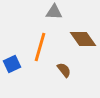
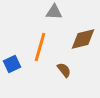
brown diamond: rotated 68 degrees counterclockwise
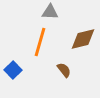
gray triangle: moved 4 px left
orange line: moved 5 px up
blue square: moved 1 px right, 6 px down; rotated 18 degrees counterclockwise
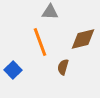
orange line: rotated 36 degrees counterclockwise
brown semicircle: moved 1 px left, 3 px up; rotated 126 degrees counterclockwise
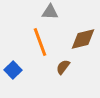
brown semicircle: rotated 21 degrees clockwise
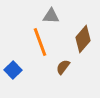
gray triangle: moved 1 px right, 4 px down
brown diamond: rotated 36 degrees counterclockwise
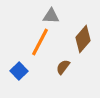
orange line: rotated 48 degrees clockwise
blue square: moved 6 px right, 1 px down
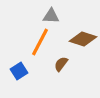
brown diamond: rotated 68 degrees clockwise
brown semicircle: moved 2 px left, 3 px up
blue square: rotated 12 degrees clockwise
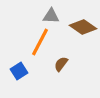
brown diamond: moved 12 px up; rotated 16 degrees clockwise
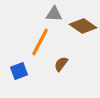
gray triangle: moved 3 px right, 2 px up
brown diamond: moved 1 px up
blue square: rotated 12 degrees clockwise
